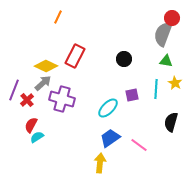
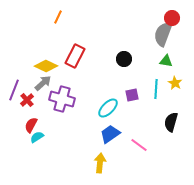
blue trapezoid: moved 4 px up
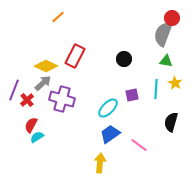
orange line: rotated 24 degrees clockwise
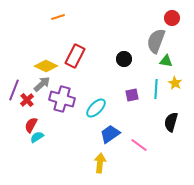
orange line: rotated 24 degrees clockwise
gray semicircle: moved 7 px left, 7 px down
gray arrow: moved 1 px left, 1 px down
cyan ellipse: moved 12 px left
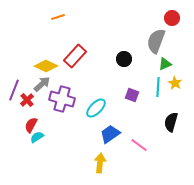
red rectangle: rotated 15 degrees clockwise
green triangle: moved 1 px left, 3 px down; rotated 32 degrees counterclockwise
cyan line: moved 2 px right, 2 px up
purple square: rotated 32 degrees clockwise
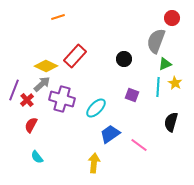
cyan semicircle: moved 20 px down; rotated 96 degrees counterclockwise
yellow arrow: moved 6 px left
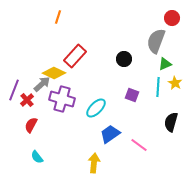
orange line: rotated 56 degrees counterclockwise
yellow diamond: moved 8 px right, 7 px down
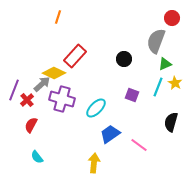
cyan line: rotated 18 degrees clockwise
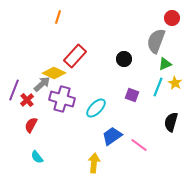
blue trapezoid: moved 2 px right, 2 px down
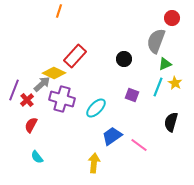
orange line: moved 1 px right, 6 px up
